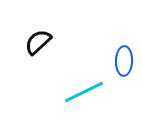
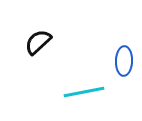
cyan line: rotated 15 degrees clockwise
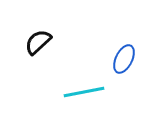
blue ellipse: moved 2 px up; rotated 24 degrees clockwise
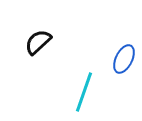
cyan line: rotated 60 degrees counterclockwise
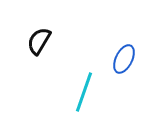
black semicircle: moved 1 px right, 1 px up; rotated 16 degrees counterclockwise
